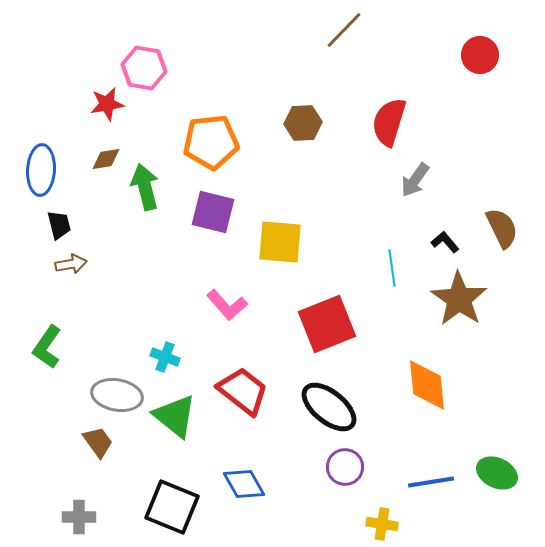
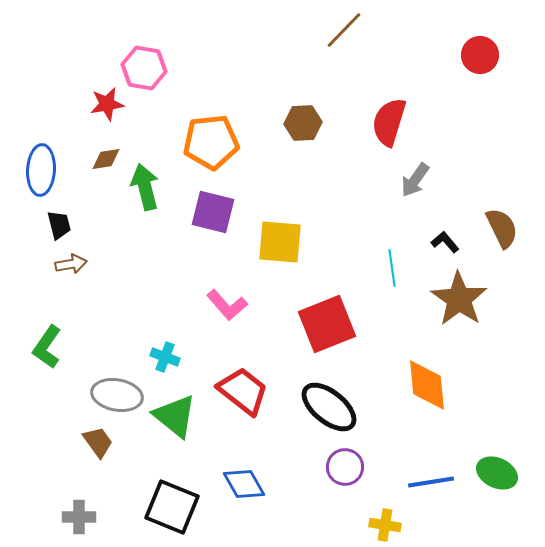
yellow cross: moved 3 px right, 1 px down
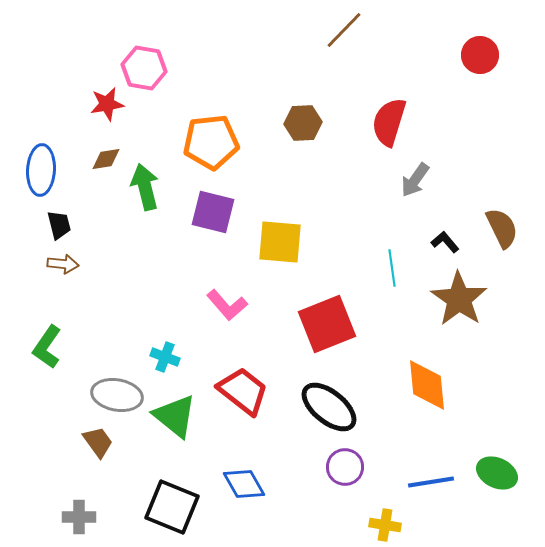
brown arrow: moved 8 px left; rotated 16 degrees clockwise
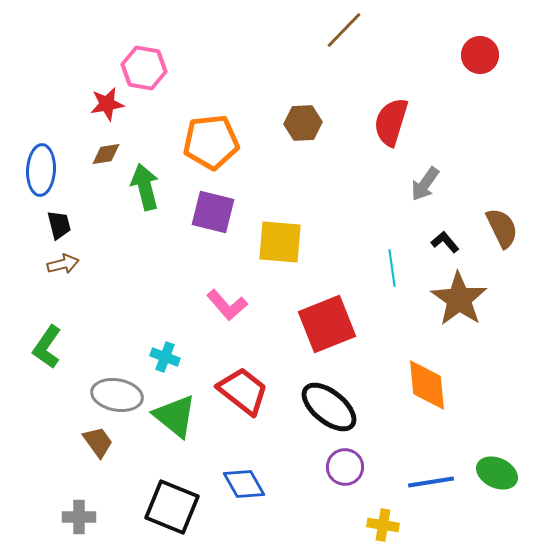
red semicircle: moved 2 px right
brown diamond: moved 5 px up
gray arrow: moved 10 px right, 4 px down
brown arrow: rotated 20 degrees counterclockwise
yellow cross: moved 2 px left
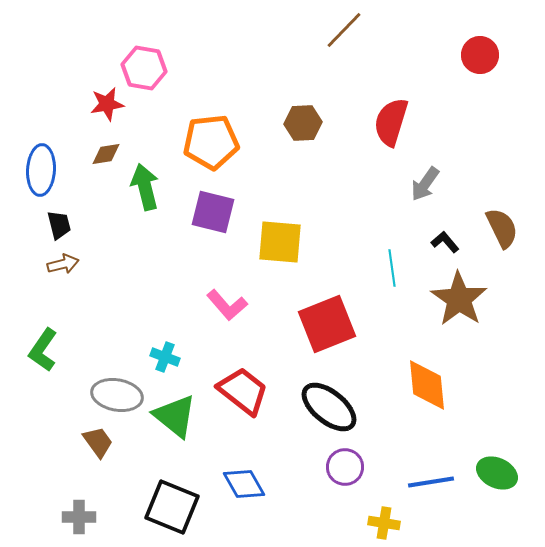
green L-shape: moved 4 px left, 3 px down
yellow cross: moved 1 px right, 2 px up
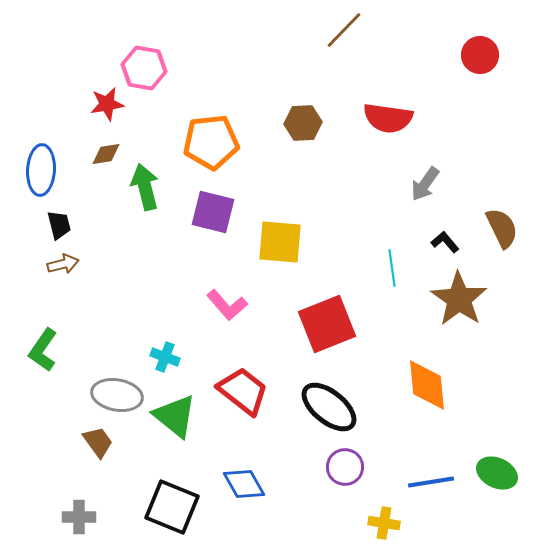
red semicircle: moved 3 px left, 4 px up; rotated 99 degrees counterclockwise
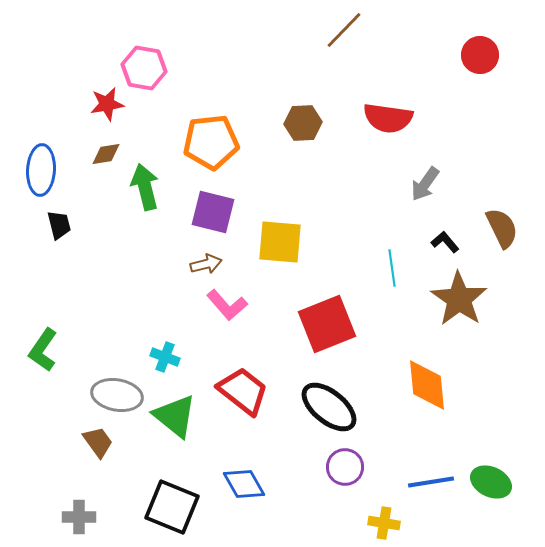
brown arrow: moved 143 px right
green ellipse: moved 6 px left, 9 px down
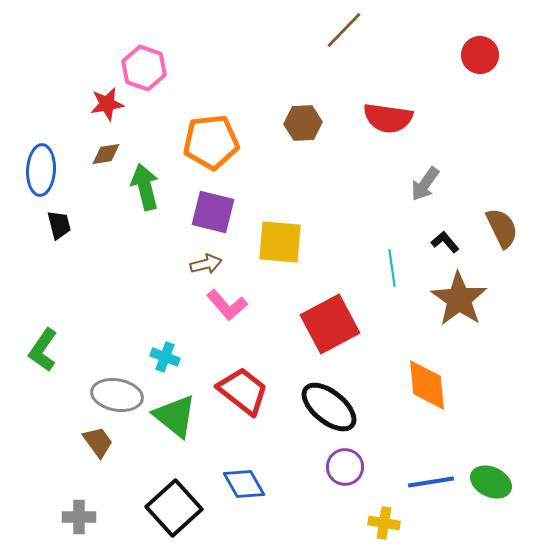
pink hexagon: rotated 9 degrees clockwise
red square: moved 3 px right; rotated 6 degrees counterclockwise
black square: moved 2 px right, 1 px down; rotated 26 degrees clockwise
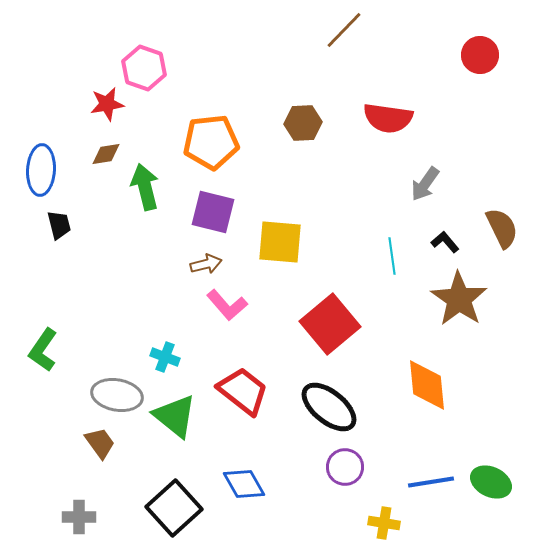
cyan line: moved 12 px up
red square: rotated 12 degrees counterclockwise
brown trapezoid: moved 2 px right, 1 px down
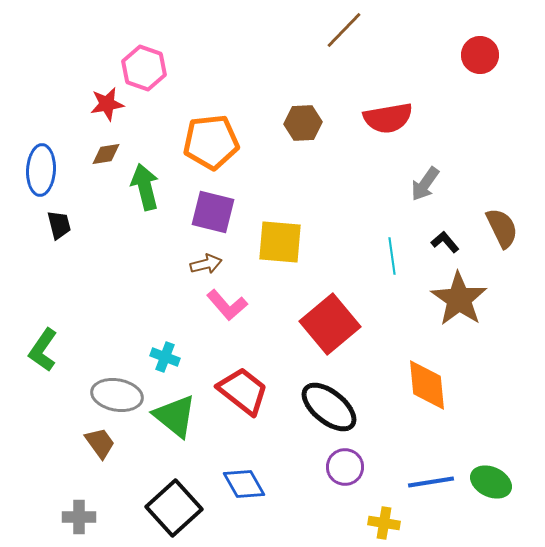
red semicircle: rotated 18 degrees counterclockwise
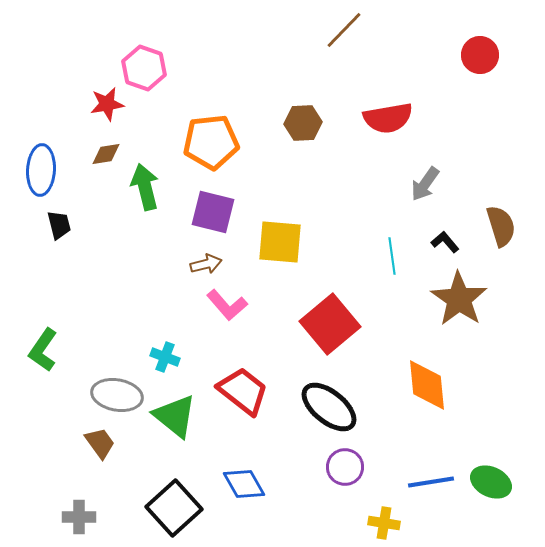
brown semicircle: moved 1 px left, 2 px up; rotated 9 degrees clockwise
